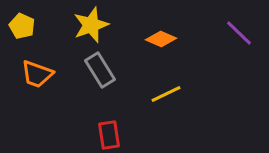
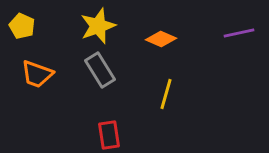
yellow star: moved 7 px right, 1 px down
purple line: rotated 56 degrees counterclockwise
yellow line: rotated 48 degrees counterclockwise
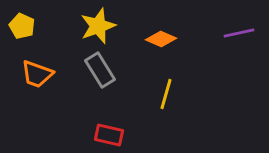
red rectangle: rotated 68 degrees counterclockwise
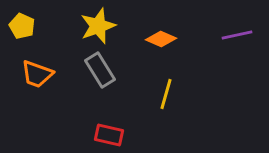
purple line: moved 2 px left, 2 px down
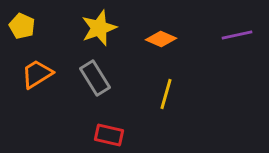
yellow star: moved 1 px right, 2 px down
gray rectangle: moved 5 px left, 8 px down
orange trapezoid: rotated 128 degrees clockwise
